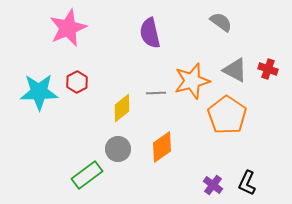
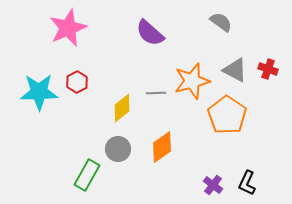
purple semicircle: rotated 36 degrees counterclockwise
green rectangle: rotated 24 degrees counterclockwise
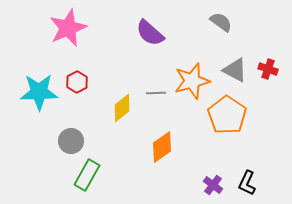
gray circle: moved 47 px left, 8 px up
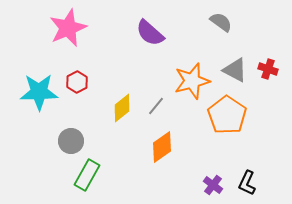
gray line: moved 13 px down; rotated 48 degrees counterclockwise
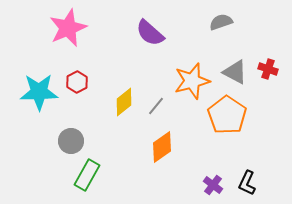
gray semicircle: rotated 55 degrees counterclockwise
gray triangle: moved 2 px down
yellow diamond: moved 2 px right, 6 px up
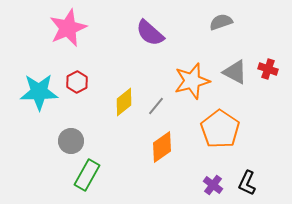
orange pentagon: moved 7 px left, 14 px down
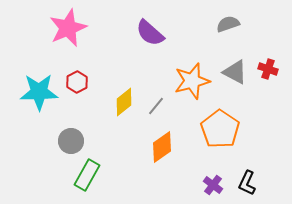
gray semicircle: moved 7 px right, 2 px down
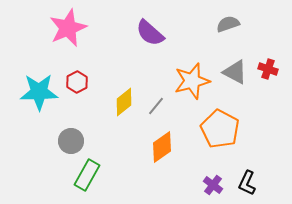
orange pentagon: rotated 6 degrees counterclockwise
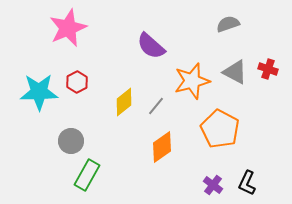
purple semicircle: moved 1 px right, 13 px down
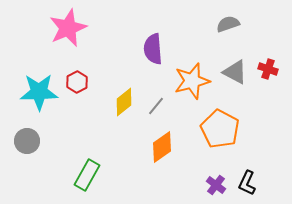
purple semicircle: moved 2 px right, 3 px down; rotated 44 degrees clockwise
gray circle: moved 44 px left
purple cross: moved 3 px right
